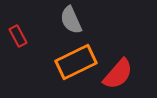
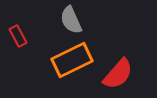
orange rectangle: moved 4 px left, 2 px up
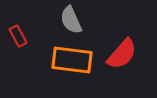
orange rectangle: rotated 33 degrees clockwise
red semicircle: moved 4 px right, 20 px up
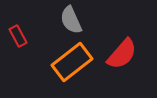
orange rectangle: moved 2 px down; rotated 45 degrees counterclockwise
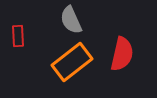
red rectangle: rotated 25 degrees clockwise
red semicircle: rotated 28 degrees counterclockwise
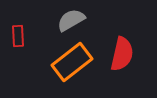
gray semicircle: rotated 84 degrees clockwise
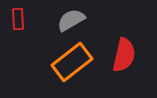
red rectangle: moved 17 px up
red semicircle: moved 2 px right, 1 px down
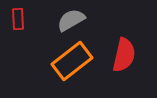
orange rectangle: moved 1 px up
